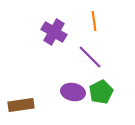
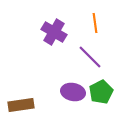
orange line: moved 1 px right, 2 px down
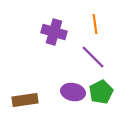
orange line: moved 1 px down
purple cross: rotated 15 degrees counterclockwise
purple line: moved 3 px right
brown rectangle: moved 4 px right, 5 px up
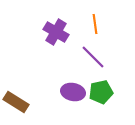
purple cross: moved 2 px right; rotated 15 degrees clockwise
green pentagon: rotated 15 degrees clockwise
brown rectangle: moved 9 px left, 2 px down; rotated 40 degrees clockwise
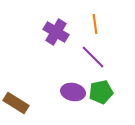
brown rectangle: moved 1 px down
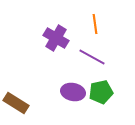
purple cross: moved 6 px down
purple line: moved 1 px left; rotated 16 degrees counterclockwise
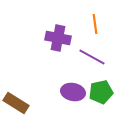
purple cross: moved 2 px right; rotated 20 degrees counterclockwise
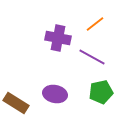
orange line: rotated 60 degrees clockwise
purple ellipse: moved 18 px left, 2 px down
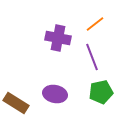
purple line: rotated 40 degrees clockwise
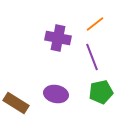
purple ellipse: moved 1 px right
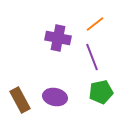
purple ellipse: moved 1 px left, 3 px down
brown rectangle: moved 4 px right, 3 px up; rotated 30 degrees clockwise
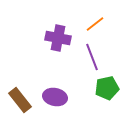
green pentagon: moved 6 px right, 4 px up
brown rectangle: rotated 10 degrees counterclockwise
